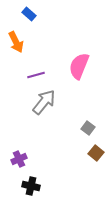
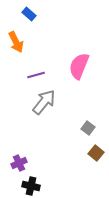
purple cross: moved 4 px down
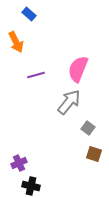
pink semicircle: moved 1 px left, 3 px down
gray arrow: moved 25 px right
brown square: moved 2 px left, 1 px down; rotated 21 degrees counterclockwise
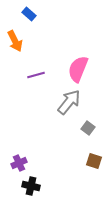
orange arrow: moved 1 px left, 1 px up
brown square: moved 7 px down
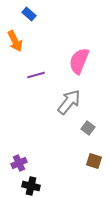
pink semicircle: moved 1 px right, 8 px up
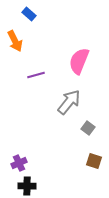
black cross: moved 4 px left; rotated 12 degrees counterclockwise
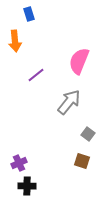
blue rectangle: rotated 32 degrees clockwise
orange arrow: rotated 20 degrees clockwise
purple line: rotated 24 degrees counterclockwise
gray square: moved 6 px down
brown square: moved 12 px left
